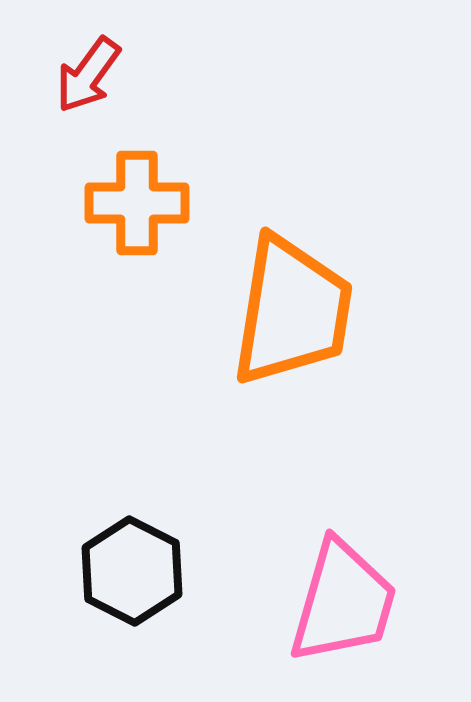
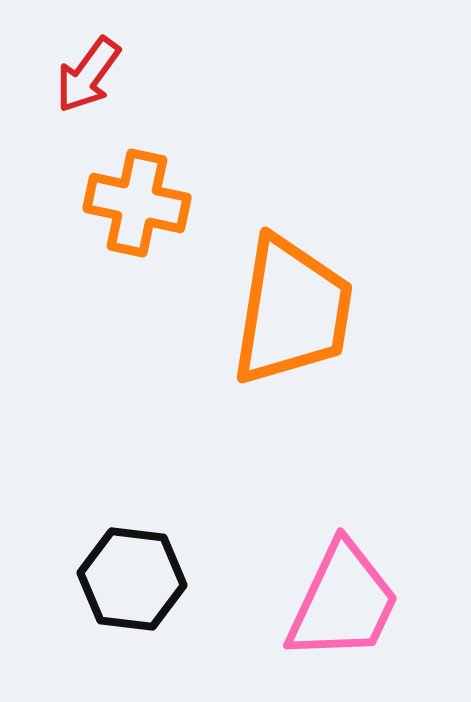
orange cross: rotated 12 degrees clockwise
black hexagon: moved 8 px down; rotated 20 degrees counterclockwise
pink trapezoid: rotated 9 degrees clockwise
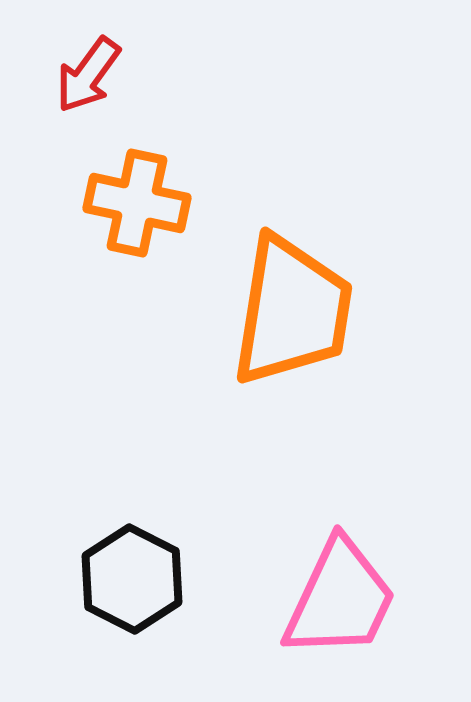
black hexagon: rotated 20 degrees clockwise
pink trapezoid: moved 3 px left, 3 px up
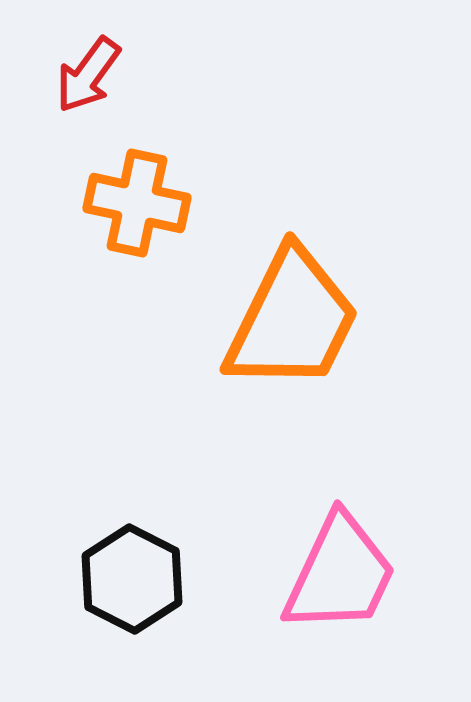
orange trapezoid: moved 9 px down; rotated 17 degrees clockwise
pink trapezoid: moved 25 px up
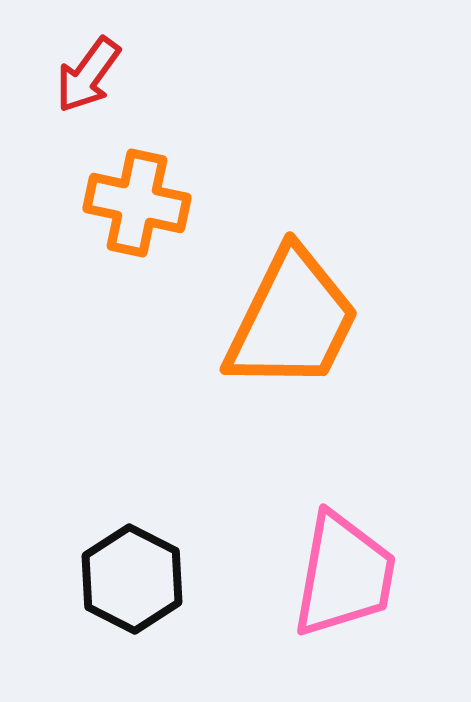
pink trapezoid: moved 4 px right, 1 px down; rotated 15 degrees counterclockwise
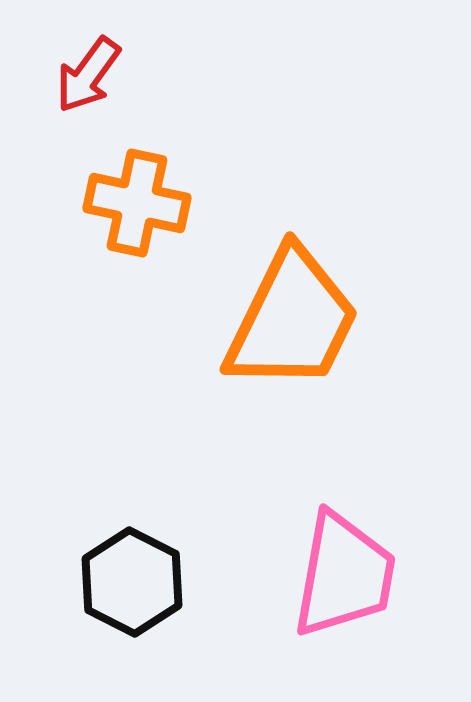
black hexagon: moved 3 px down
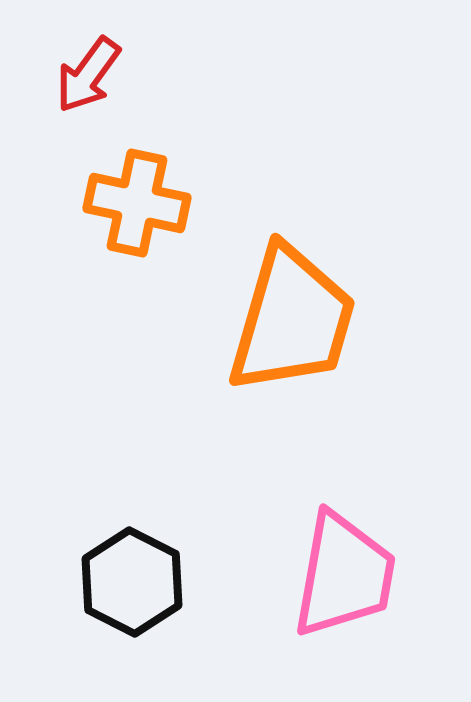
orange trapezoid: rotated 10 degrees counterclockwise
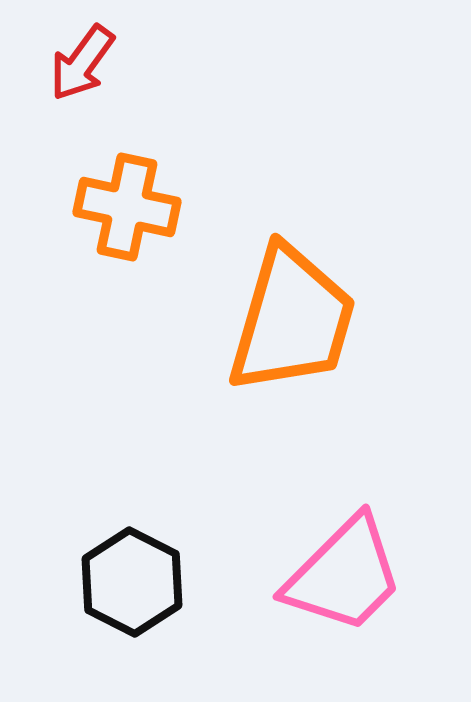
red arrow: moved 6 px left, 12 px up
orange cross: moved 10 px left, 4 px down
pink trapezoid: rotated 35 degrees clockwise
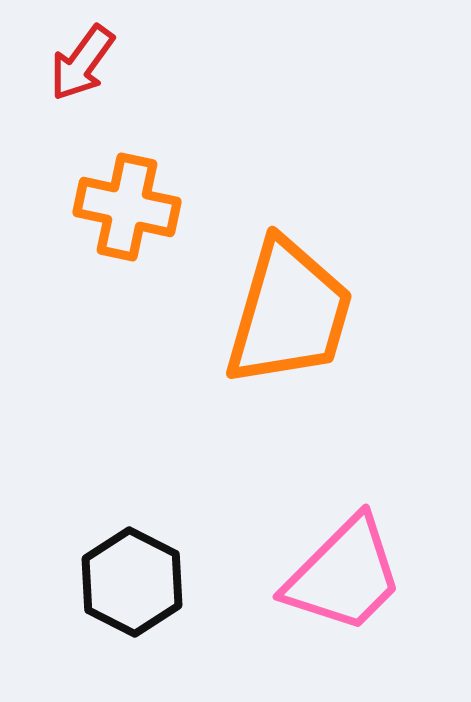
orange trapezoid: moved 3 px left, 7 px up
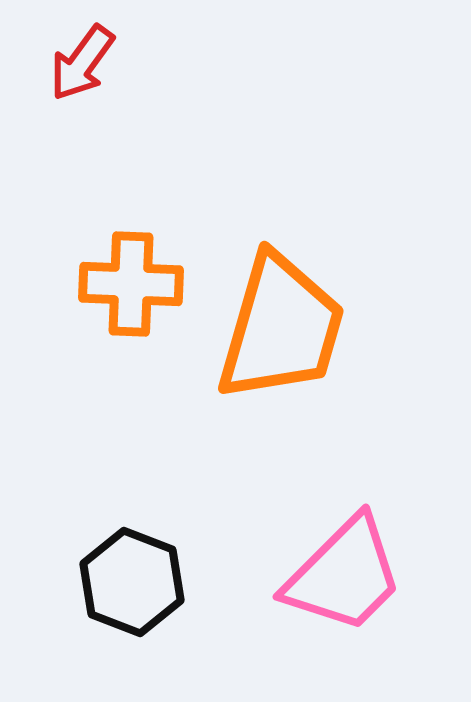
orange cross: moved 4 px right, 77 px down; rotated 10 degrees counterclockwise
orange trapezoid: moved 8 px left, 15 px down
black hexagon: rotated 6 degrees counterclockwise
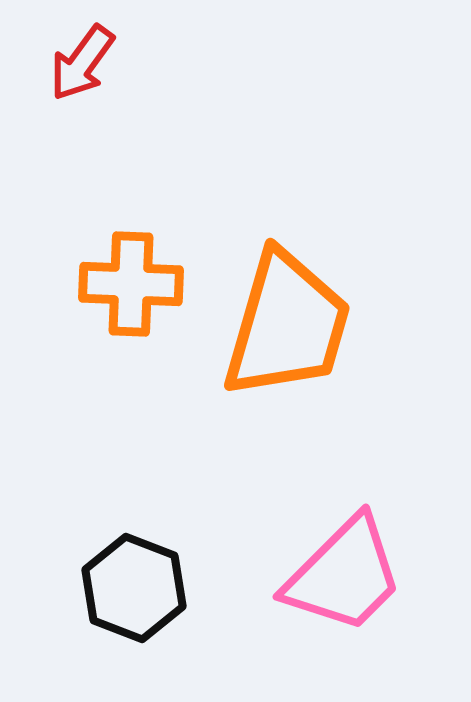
orange trapezoid: moved 6 px right, 3 px up
black hexagon: moved 2 px right, 6 px down
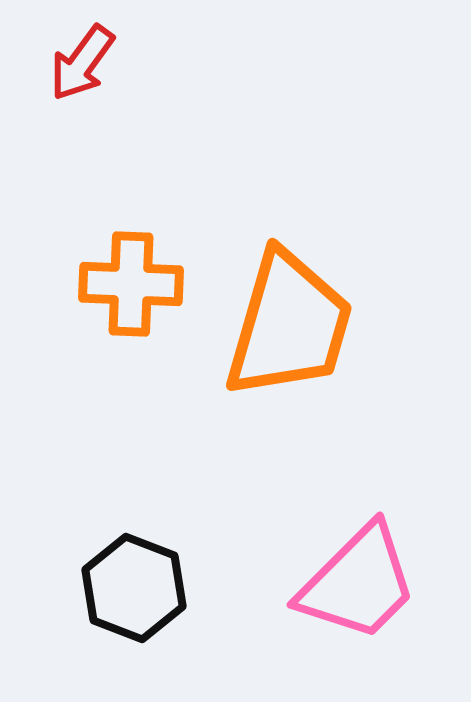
orange trapezoid: moved 2 px right
pink trapezoid: moved 14 px right, 8 px down
